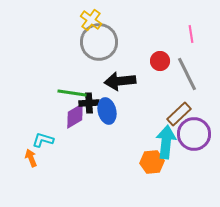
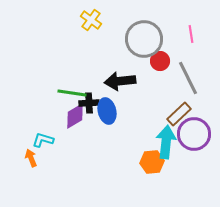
gray circle: moved 45 px right, 3 px up
gray line: moved 1 px right, 4 px down
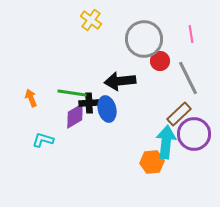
blue ellipse: moved 2 px up
orange arrow: moved 60 px up
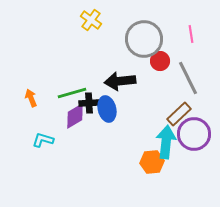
green line: rotated 24 degrees counterclockwise
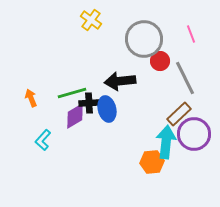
pink line: rotated 12 degrees counterclockwise
gray line: moved 3 px left
cyan L-shape: rotated 65 degrees counterclockwise
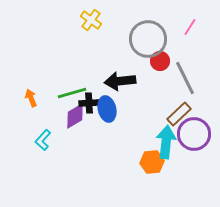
pink line: moved 1 px left, 7 px up; rotated 54 degrees clockwise
gray circle: moved 4 px right
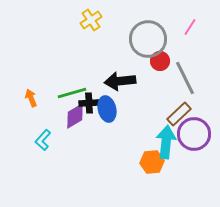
yellow cross: rotated 20 degrees clockwise
